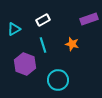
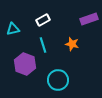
cyan triangle: moved 1 px left; rotated 16 degrees clockwise
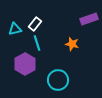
white rectangle: moved 8 px left, 4 px down; rotated 24 degrees counterclockwise
cyan triangle: moved 2 px right
cyan line: moved 6 px left, 2 px up
purple hexagon: rotated 10 degrees clockwise
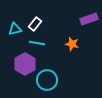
cyan line: rotated 63 degrees counterclockwise
cyan circle: moved 11 px left
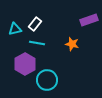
purple rectangle: moved 1 px down
